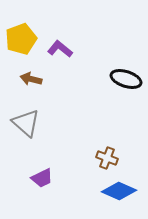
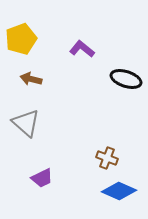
purple L-shape: moved 22 px right
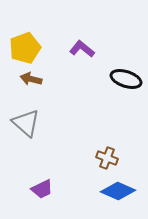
yellow pentagon: moved 4 px right, 9 px down
purple trapezoid: moved 11 px down
blue diamond: moved 1 px left
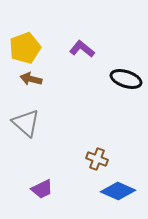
brown cross: moved 10 px left, 1 px down
